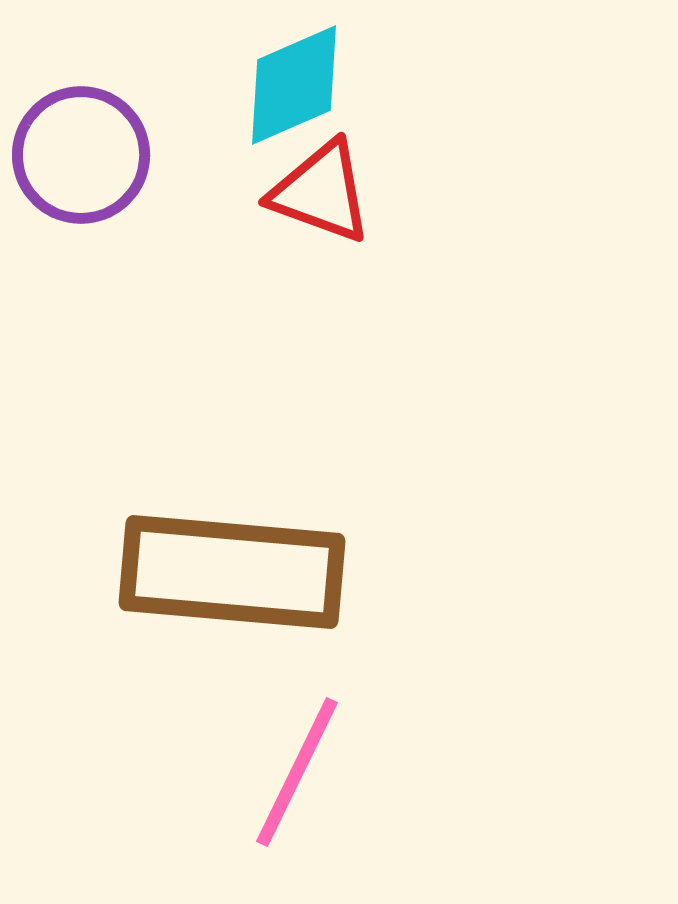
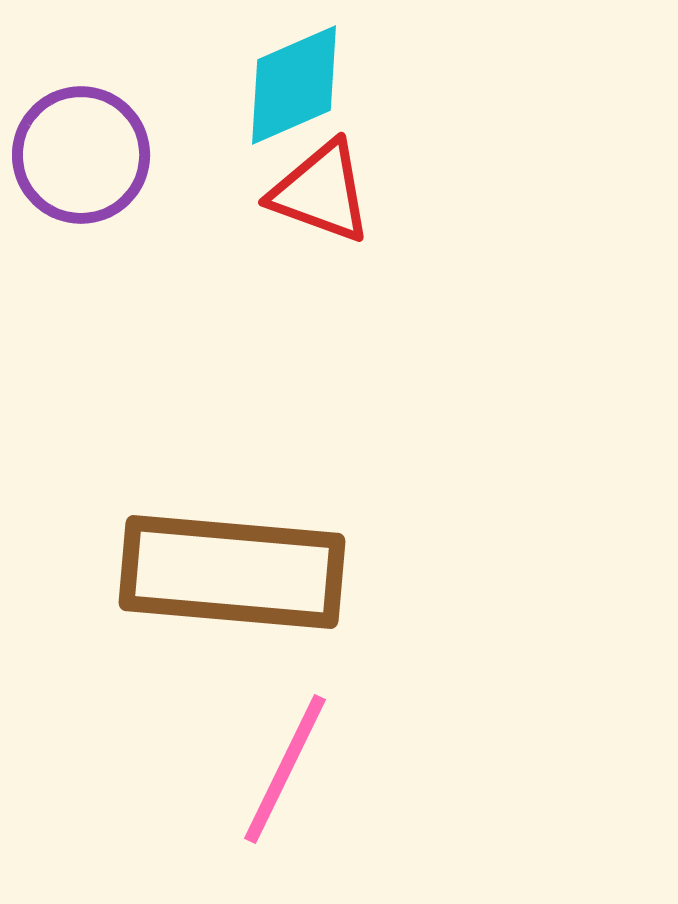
pink line: moved 12 px left, 3 px up
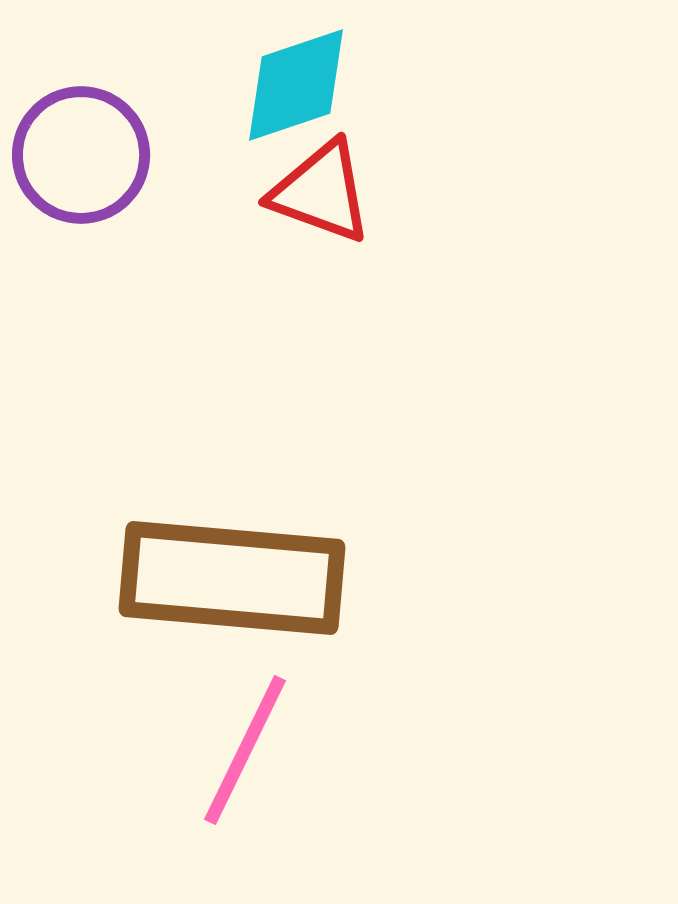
cyan diamond: moved 2 px right; rotated 5 degrees clockwise
brown rectangle: moved 6 px down
pink line: moved 40 px left, 19 px up
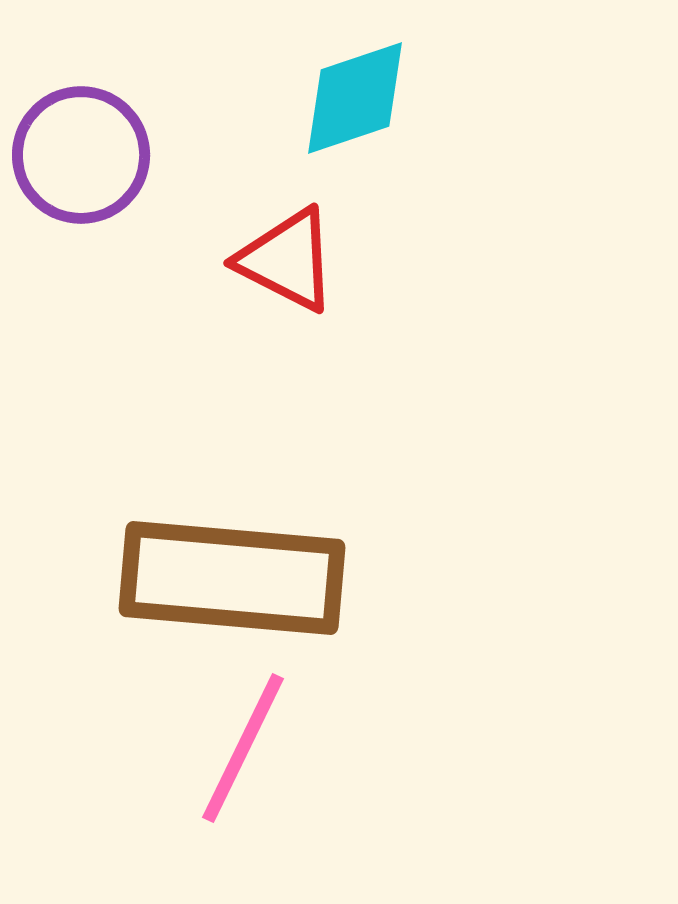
cyan diamond: moved 59 px right, 13 px down
red triangle: moved 34 px left, 68 px down; rotated 7 degrees clockwise
pink line: moved 2 px left, 2 px up
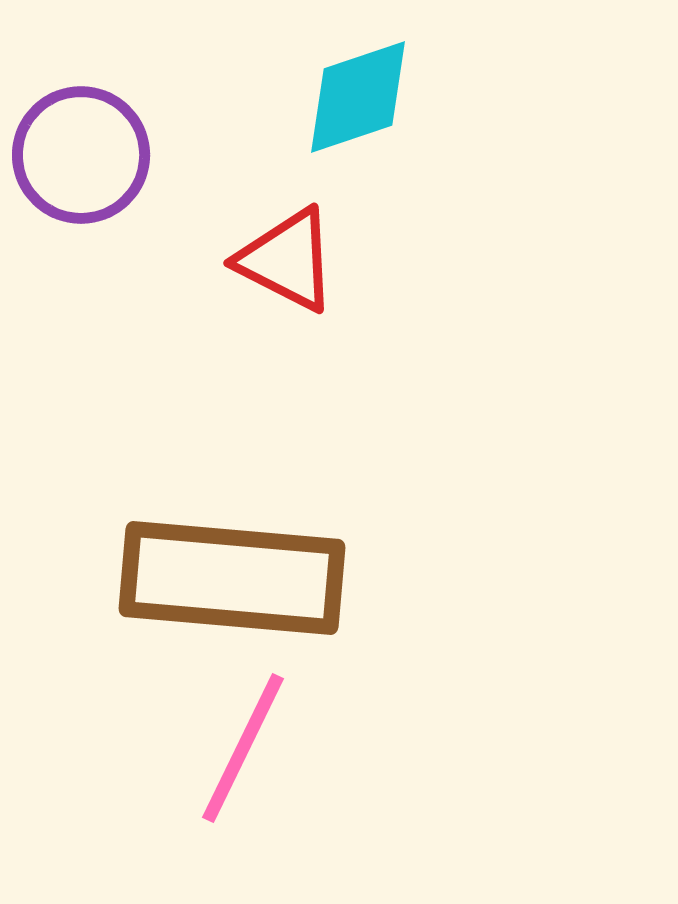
cyan diamond: moved 3 px right, 1 px up
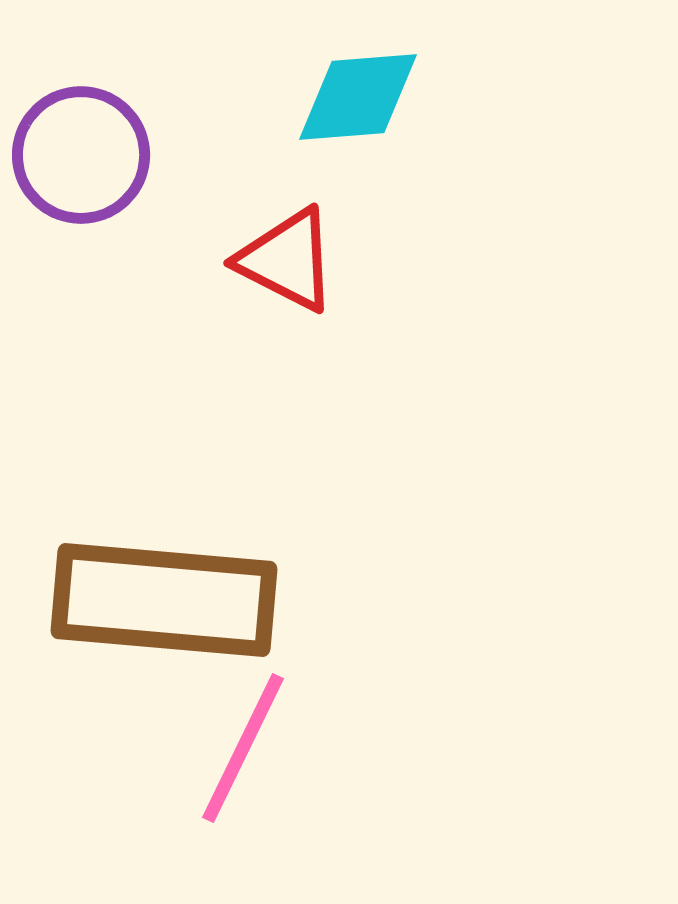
cyan diamond: rotated 14 degrees clockwise
brown rectangle: moved 68 px left, 22 px down
